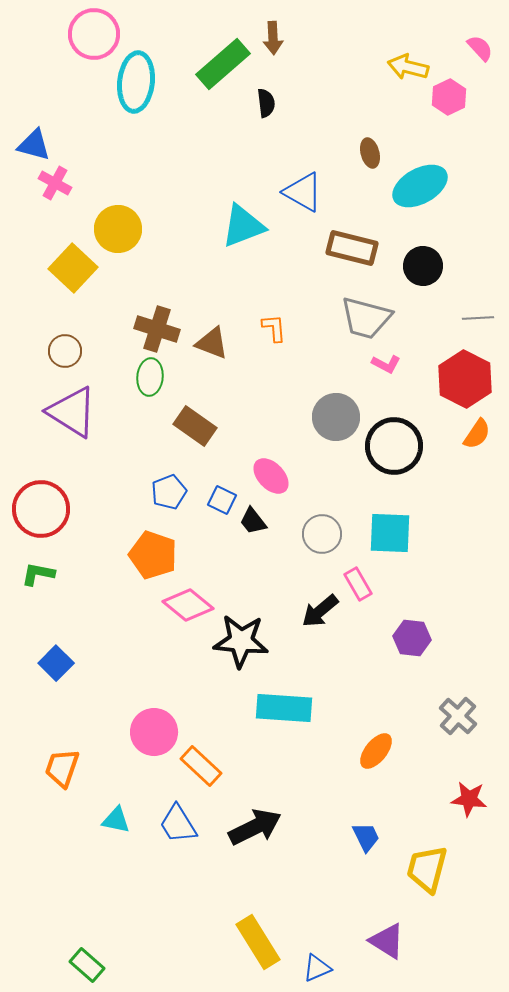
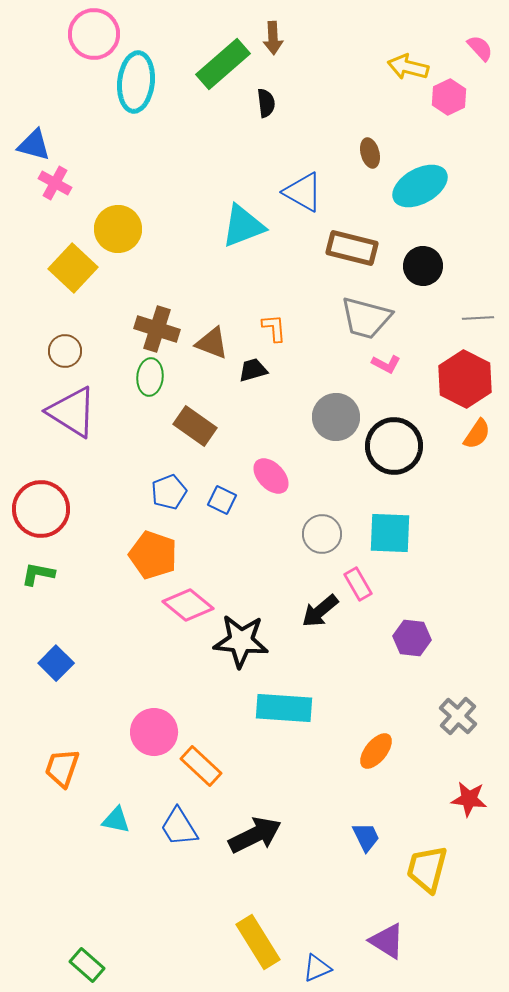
black trapezoid at (253, 521): moved 151 px up; rotated 112 degrees clockwise
blue trapezoid at (178, 824): moved 1 px right, 3 px down
black arrow at (255, 827): moved 8 px down
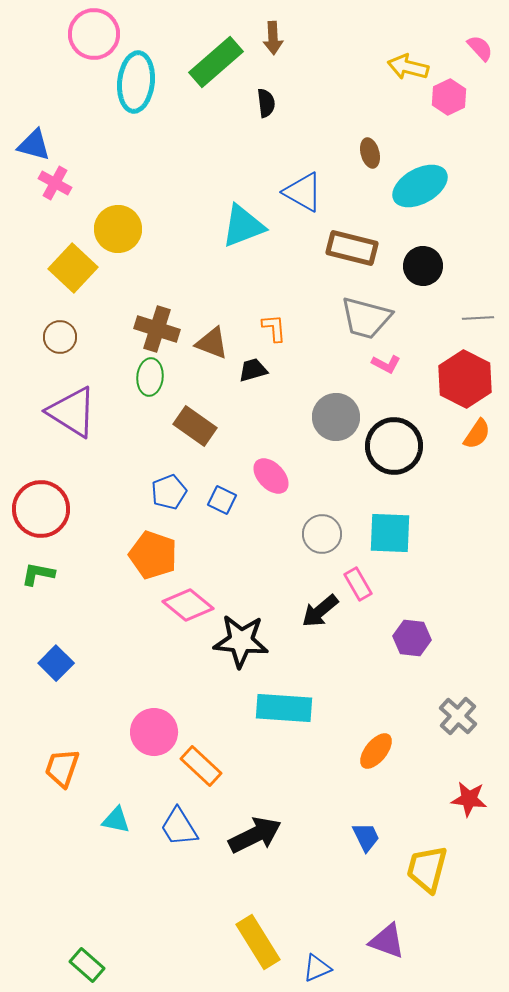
green rectangle at (223, 64): moved 7 px left, 2 px up
brown circle at (65, 351): moved 5 px left, 14 px up
purple triangle at (387, 941): rotated 12 degrees counterclockwise
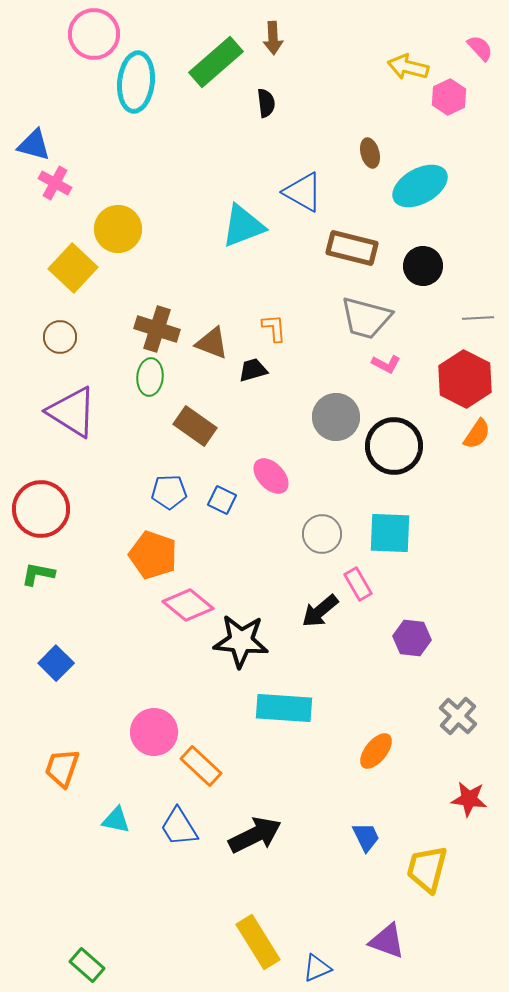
blue pentagon at (169, 492): rotated 20 degrees clockwise
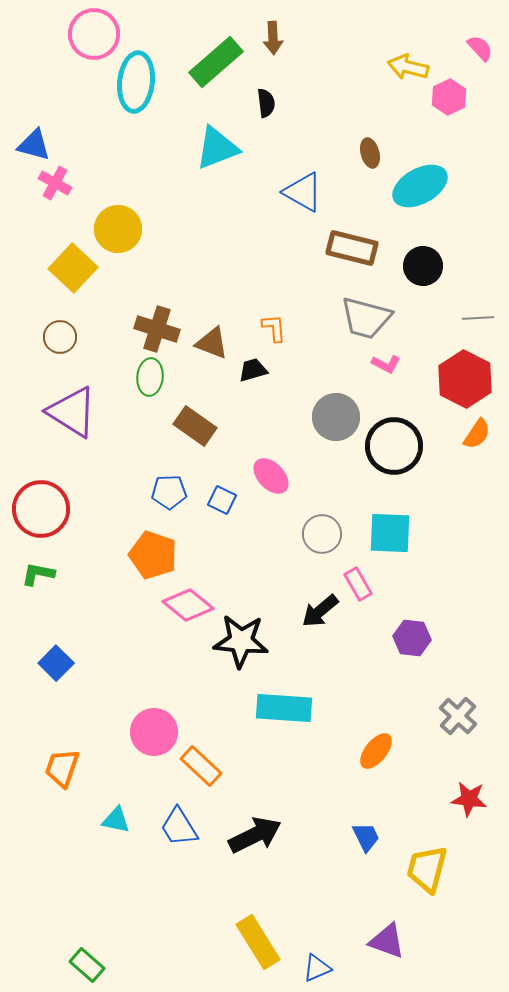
cyan triangle at (243, 226): moved 26 px left, 78 px up
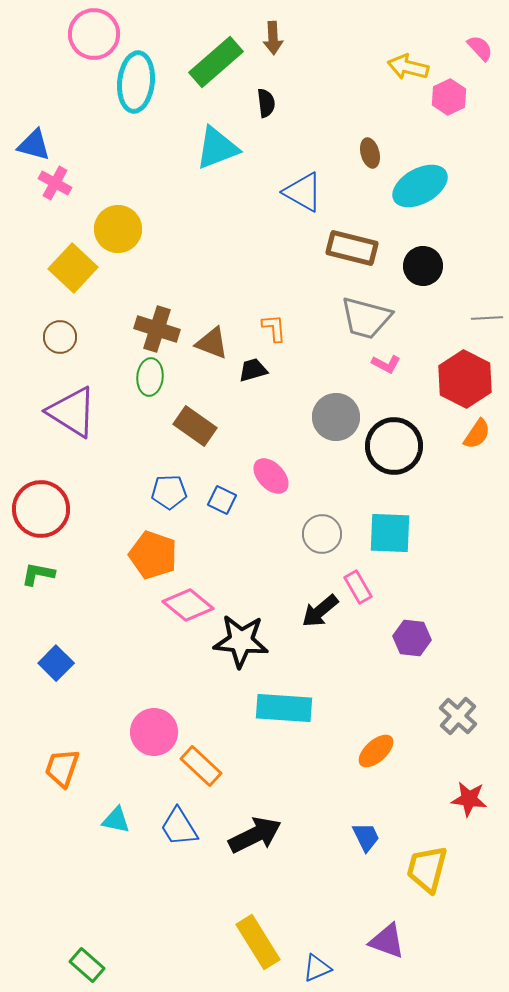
gray line at (478, 318): moved 9 px right
pink rectangle at (358, 584): moved 3 px down
orange ellipse at (376, 751): rotated 9 degrees clockwise
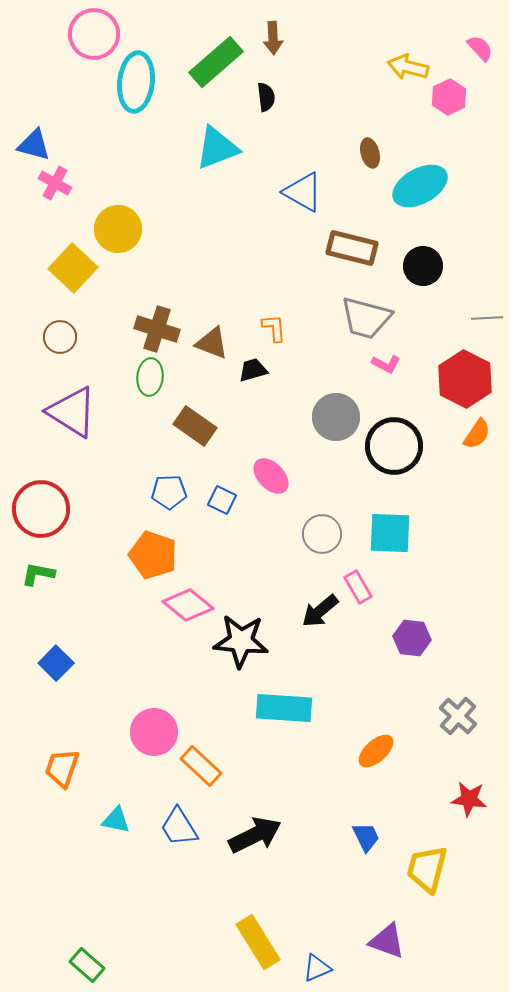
black semicircle at (266, 103): moved 6 px up
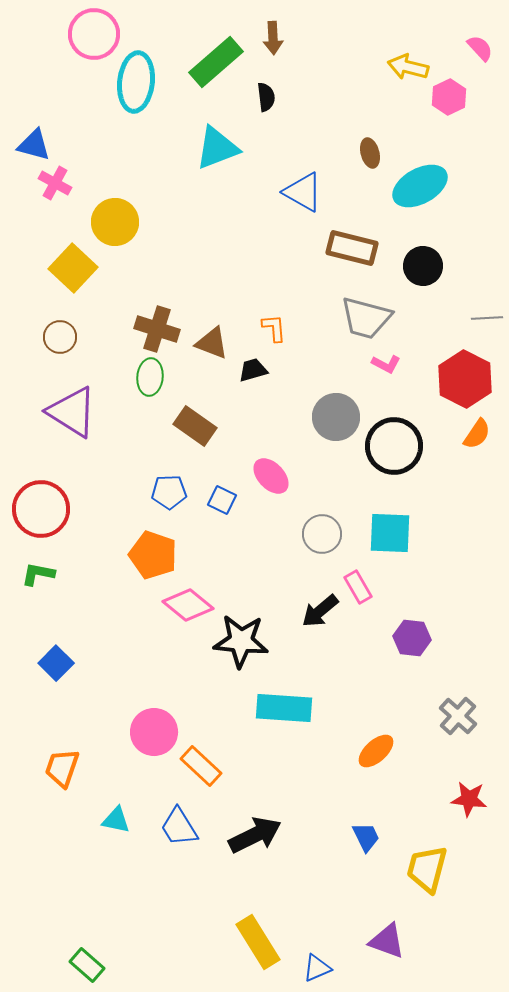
yellow circle at (118, 229): moved 3 px left, 7 px up
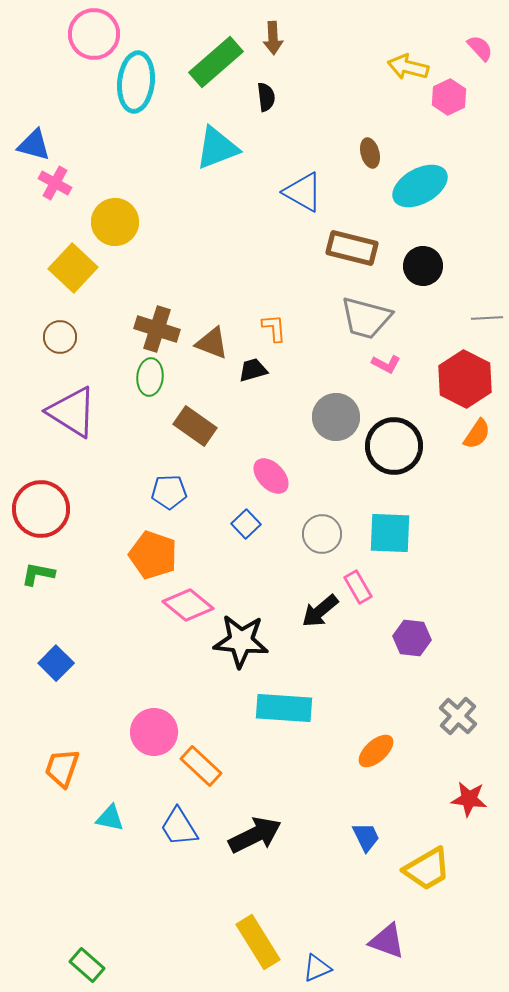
blue square at (222, 500): moved 24 px right, 24 px down; rotated 20 degrees clockwise
cyan triangle at (116, 820): moved 6 px left, 2 px up
yellow trapezoid at (427, 869): rotated 135 degrees counterclockwise
